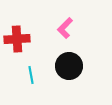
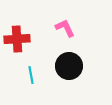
pink L-shape: rotated 110 degrees clockwise
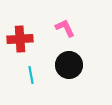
red cross: moved 3 px right
black circle: moved 1 px up
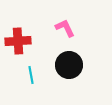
red cross: moved 2 px left, 2 px down
